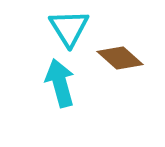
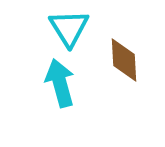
brown diamond: moved 4 px right, 2 px down; rotated 45 degrees clockwise
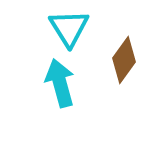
brown diamond: rotated 39 degrees clockwise
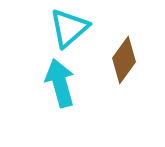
cyan triangle: rotated 21 degrees clockwise
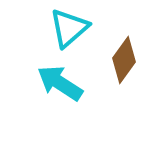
cyan arrow: rotated 42 degrees counterclockwise
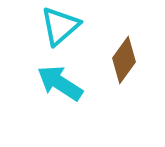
cyan triangle: moved 9 px left, 2 px up
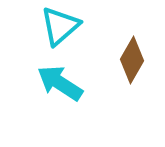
brown diamond: moved 8 px right; rotated 6 degrees counterclockwise
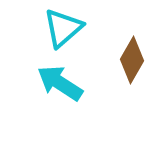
cyan triangle: moved 3 px right, 2 px down
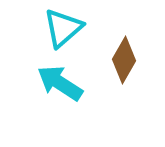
brown diamond: moved 8 px left
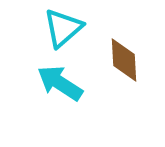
brown diamond: rotated 33 degrees counterclockwise
